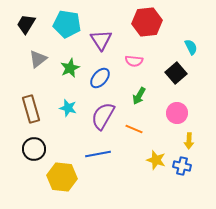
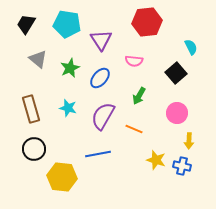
gray triangle: rotated 42 degrees counterclockwise
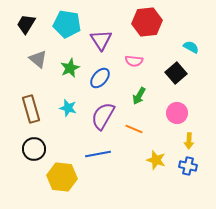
cyan semicircle: rotated 35 degrees counterclockwise
blue cross: moved 6 px right
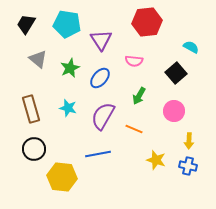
pink circle: moved 3 px left, 2 px up
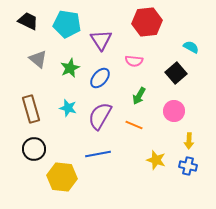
black trapezoid: moved 2 px right, 3 px up; rotated 85 degrees clockwise
purple semicircle: moved 3 px left
orange line: moved 4 px up
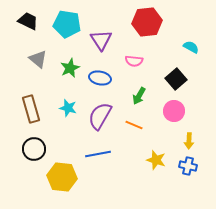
black square: moved 6 px down
blue ellipse: rotated 60 degrees clockwise
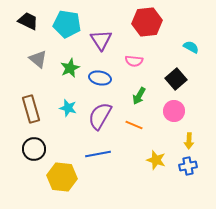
blue cross: rotated 24 degrees counterclockwise
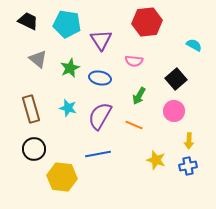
cyan semicircle: moved 3 px right, 2 px up
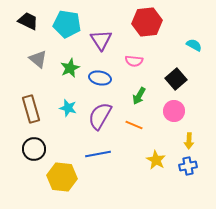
yellow star: rotated 12 degrees clockwise
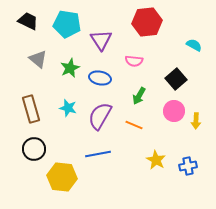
yellow arrow: moved 7 px right, 20 px up
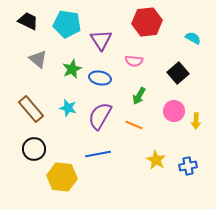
cyan semicircle: moved 1 px left, 7 px up
green star: moved 2 px right, 1 px down
black square: moved 2 px right, 6 px up
brown rectangle: rotated 24 degrees counterclockwise
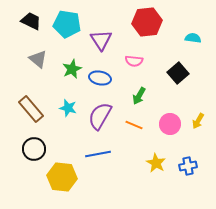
black trapezoid: moved 3 px right
cyan semicircle: rotated 21 degrees counterclockwise
pink circle: moved 4 px left, 13 px down
yellow arrow: moved 2 px right; rotated 28 degrees clockwise
yellow star: moved 3 px down
